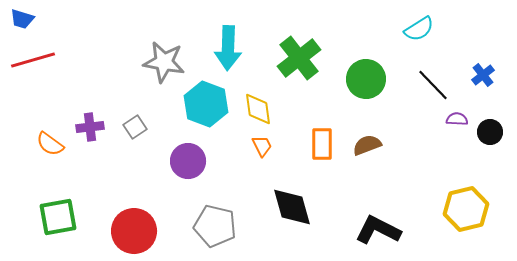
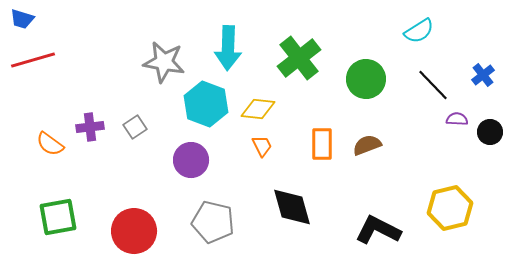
cyan semicircle: moved 2 px down
yellow diamond: rotated 76 degrees counterclockwise
purple circle: moved 3 px right, 1 px up
yellow hexagon: moved 16 px left, 1 px up
gray pentagon: moved 2 px left, 4 px up
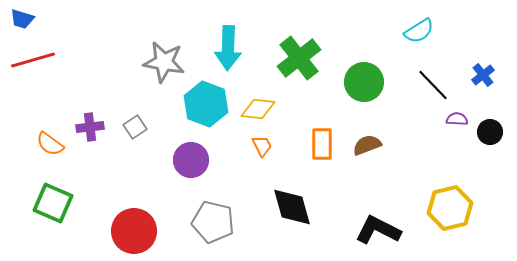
green circle: moved 2 px left, 3 px down
green square: moved 5 px left, 14 px up; rotated 33 degrees clockwise
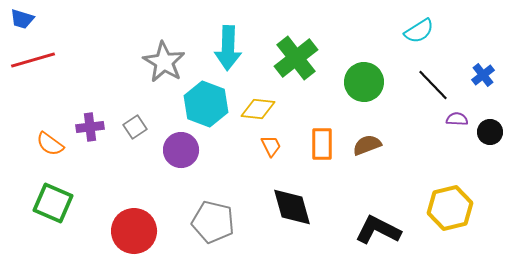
green cross: moved 3 px left
gray star: rotated 21 degrees clockwise
orange trapezoid: moved 9 px right
purple circle: moved 10 px left, 10 px up
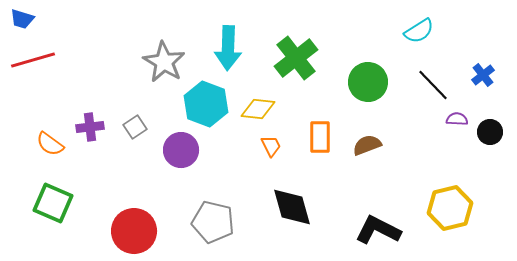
green circle: moved 4 px right
orange rectangle: moved 2 px left, 7 px up
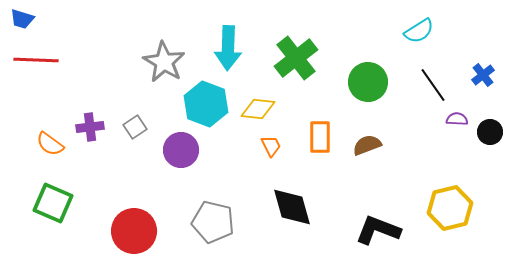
red line: moved 3 px right; rotated 18 degrees clockwise
black line: rotated 9 degrees clockwise
black L-shape: rotated 6 degrees counterclockwise
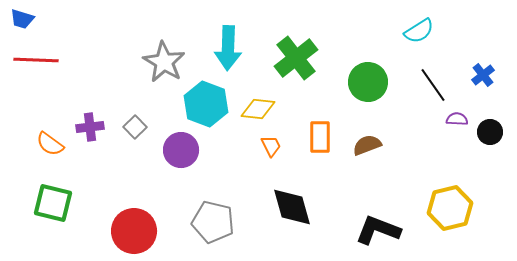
gray square: rotated 10 degrees counterclockwise
green square: rotated 9 degrees counterclockwise
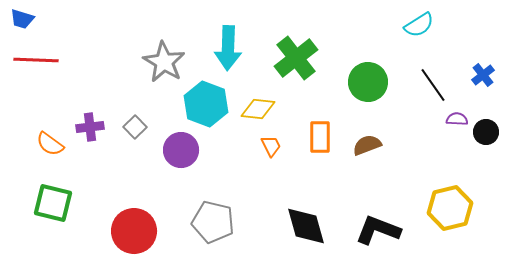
cyan semicircle: moved 6 px up
black circle: moved 4 px left
black diamond: moved 14 px right, 19 px down
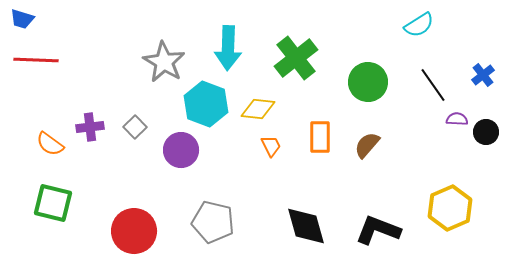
brown semicircle: rotated 28 degrees counterclockwise
yellow hexagon: rotated 9 degrees counterclockwise
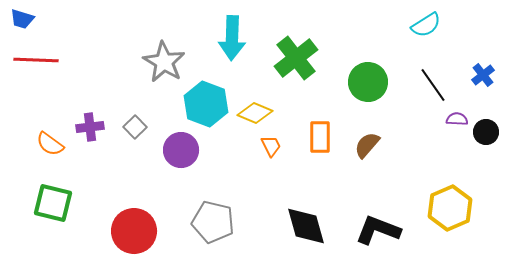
cyan semicircle: moved 7 px right
cyan arrow: moved 4 px right, 10 px up
yellow diamond: moved 3 px left, 4 px down; rotated 16 degrees clockwise
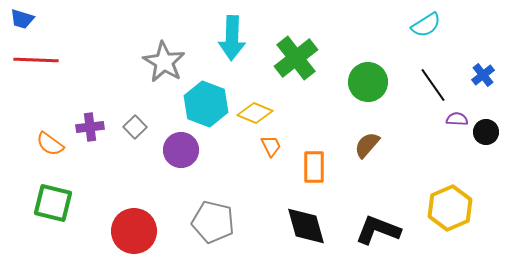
orange rectangle: moved 6 px left, 30 px down
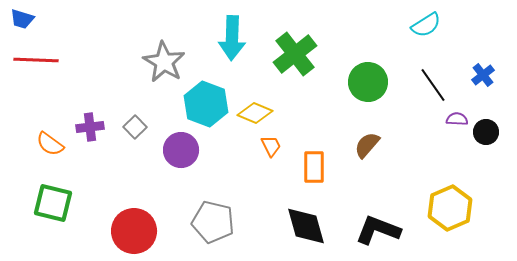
green cross: moved 1 px left, 4 px up
